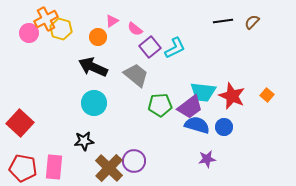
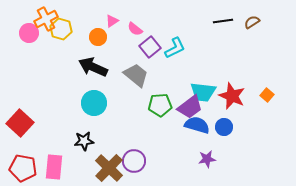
brown semicircle: rotated 14 degrees clockwise
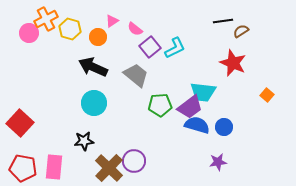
brown semicircle: moved 11 px left, 9 px down
yellow hexagon: moved 9 px right
red star: moved 1 px right, 33 px up
purple star: moved 11 px right, 3 px down
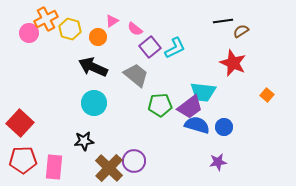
red pentagon: moved 8 px up; rotated 12 degrees counterclockwise
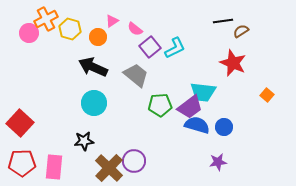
red pentagon: moved 1 px left, 3 px down
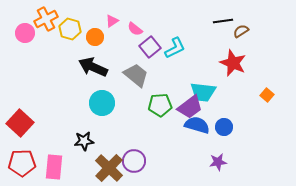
pink circle: moved 4 px left
orange circle: moved 3 px left
cyan circle: moved 8 px right
